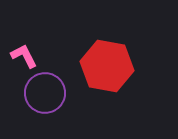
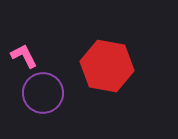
purple circle: moved 2 px left
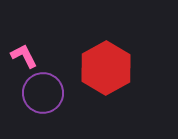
red hexagon: moved 1 px left, 2 px down; rotated 21 degrees clockwise
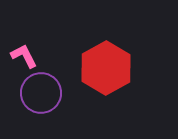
purple circle: moved 2 px left
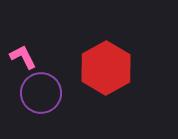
pink L-shape: moved 1 px left, 1 px down
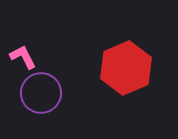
red hexagon: moved 20 px right; rotated 6 degrees clockwise
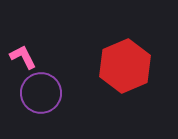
red hexagon: moved 1 px left, 2 px up
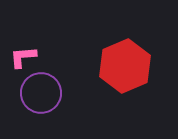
pink L-shape: rotated 68 degrees counterclockwise
